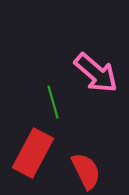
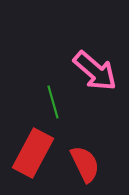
pink arrow: moved 1 px left, 2 px up
red semicircle: moved 1 px left, 7 px up
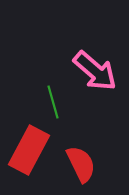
red rectangle: moved 4 px left, 3 px up
red semicircle: moved 4 px left
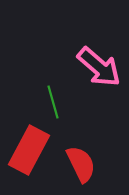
pink arrow: moved 4 px right, 4 px up
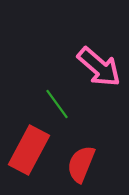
green line: moved 4 px right, 2 px down; rotated 20 degrees counterclockwise
red semicircle: rotated 132 degrees counterclockwise
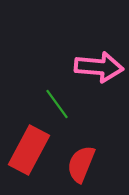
pink arrow: rotated 36 degrees counterclockwise
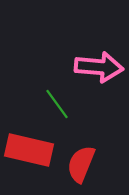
red rectangle: rotated 75 degrees clockwise
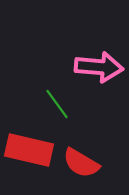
red semicircle: moved 1 px up; rotated 81 degrees counterclockwise
